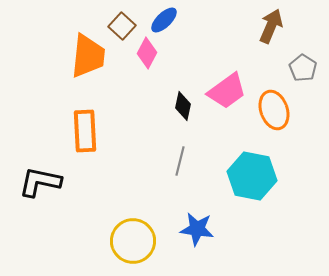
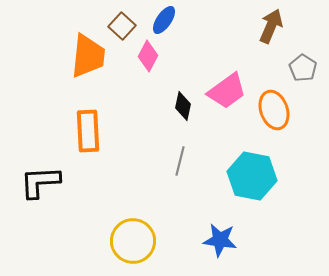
blue ellipse: rotated 12 degrees counterclockwise
pink diamond: moved 1 px right, 3 px down
orange rectangle: moved 3 px right
black L-shape: rotated 15 degrees counterclockwise
blue star: moved 23 px right, 11 px down
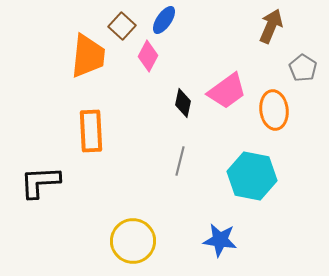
black diamond: moved 3 px up
orange ellipse: rotated 12 degrees clockwise
orange rectangle: moved 3 px right
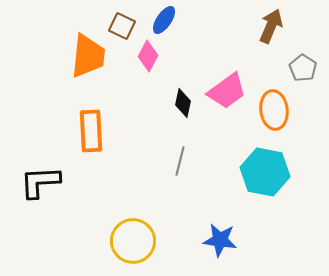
brown square: rotated 16 degrees counterclockwise
cyan hexagon: moved 13 px right, 4 px up
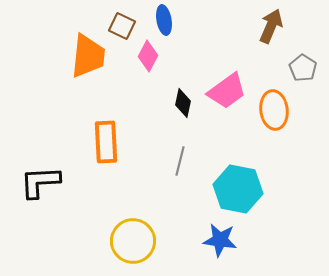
blue ellipse: rotated 44 degrees counterclockwise
orange rectangle: moved 15 px right, 11 px down
cyan hexagon: moved 27 px left, 17 px down
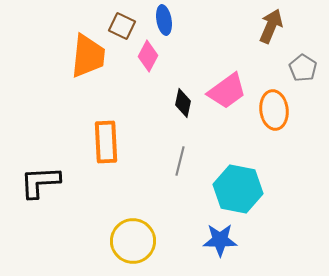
blue star: rotated 8 degrees counterclockwise
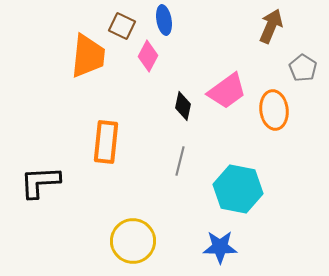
black diamond: moved 3 px down
orange rectangle: rotated 9 degrees clockwise
blue star: moved 7 px down
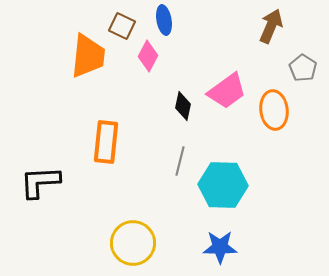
cyan hexagon: moved 15 px left, 4 px up; rotated 9 degrees counterclockwise
yellow circle: moved 2 px down
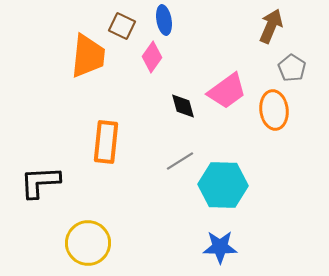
pink diamond: moved 4 px right, 1 px down; rotated 8 degrees clockwise
gray pentagon: moved 11 px left
black diamond: rotated 28 degrees counterclockwise
gray line: rotated 44 degrees clockwise
yellow circle: moved 45 px left
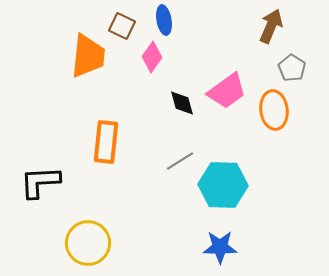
black diamond: moved 1 px left, 3 px up
